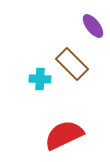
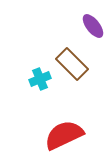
cyan cross: rotated 25 degrees counterclockwise
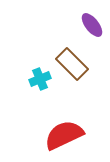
purple ellipse: moved 1 px left, 1 px up
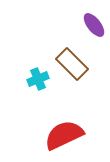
purple ellipse: moved 2 px right
cyan cross: moved 2 px left
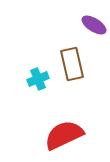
purple ellipse: rotated 20 degrees counterclockwise
brown rectangle: rotated 32 degrees clockwise
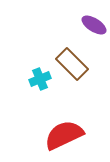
brown rectangle: rotated 32 degrees counterclockwise
cyan cross: moved 2 px right
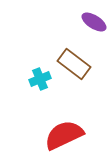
purple ellipse: moved 3 px up
brown rectangle: moved 2 px right; rotated 8 degrees counterclockwise
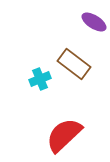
red semicircle: rotated 18 degrees counterclockwise
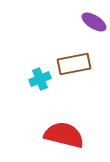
brown rectangle: rotated 48 degrees counterclockwise
red semicircle: rotated 57 degrees clockwise
